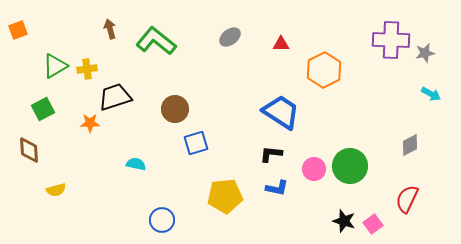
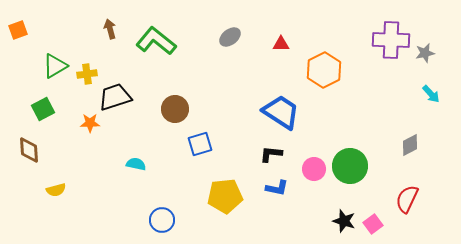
yellow cross: moved 5 px down
cyan arrow: rotated 18 degrees clockwise
blue square: moved 4 px right, 1 px down
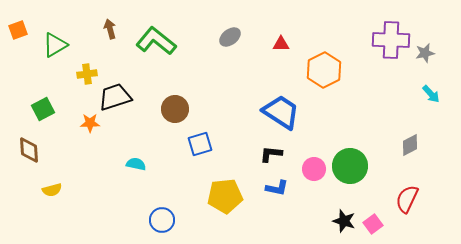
green triangle: moved 21 px up
yellow semicircle: moved 4 px left
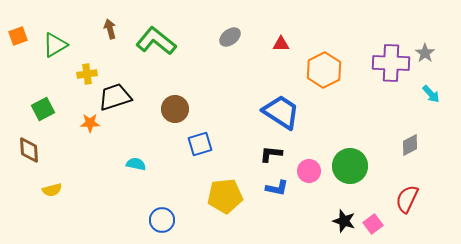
orange square: moved 6 px down
purple cross: moved 23 px down
gray star: rotated 24 degrees counterclockwise
pink circle: moved 5 px left, 2 px down
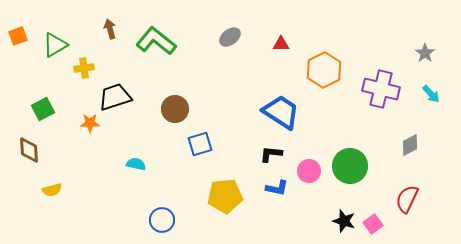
purple cross: moved 10 px left, 26 px down; rotated 12 degrees clockwise
yellow cross: moved 3 px left, 6 px up
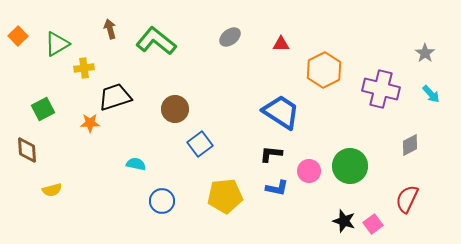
orange square: rotated 24 degrees counterclockwise
green triangle: moved 2 px right, 1 px up
blue square: rotated 20 degrees counterclockwise
brown diamond: moved 2 px left
blue circle: moved 19 px up
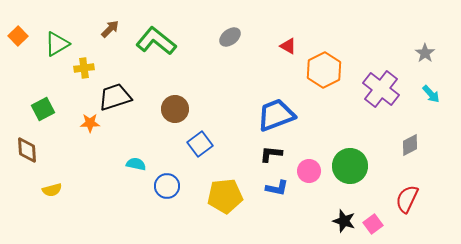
brown arrow: rotated 60 degrees clockwise
red triangle: moved 7 px right, 2 px down; rotated 30 degrees clockwise
purple cross: rotated 24 degrees clockwise
blue trapezoid: moved 5 px left, 3 px down; rotated 54 degrees counterclockwise
blue circle: moved 5 px right, 15 px up
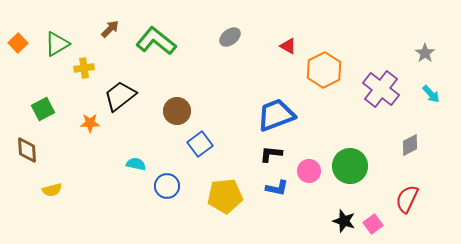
orange square: moved 7 px down
black trapezoid: moved 5 px right, 1 px up; rotated 20 degrees counterclockwise
brown circle: moved 2 px right, 2 px down
